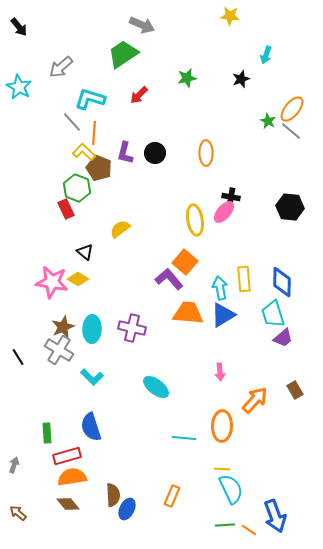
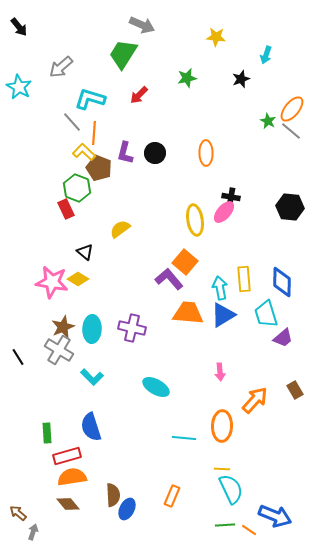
yellow star at (230, 16): moved 14 px left, 21 px down
green trapezoid at (123, 54): rotated 24 degrees counterclockwise
cyan trapezoid at (273, 314): moved 7 px left
cyan ellipse at (156, 387): rotated 8 degrees counterclockwise
gray arrow at (14, 465): moved 19 px right, 67 px down
blue arrow at (275, 516): rotated 48 degrees counterclockwise
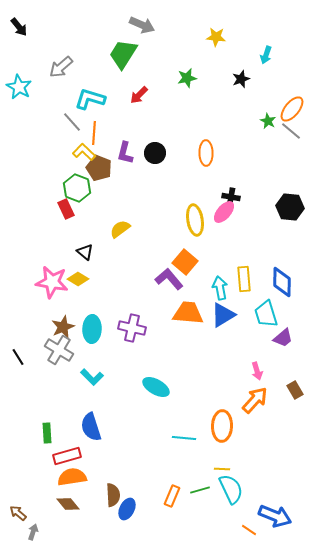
pink arrow at (220, 372): moved 37 px right, 1 px up; rotated 12 degrees counterclockwise
green line at (225, 525): moved 25 px left, 35 px up; rotated 12 degrees counterclockwise
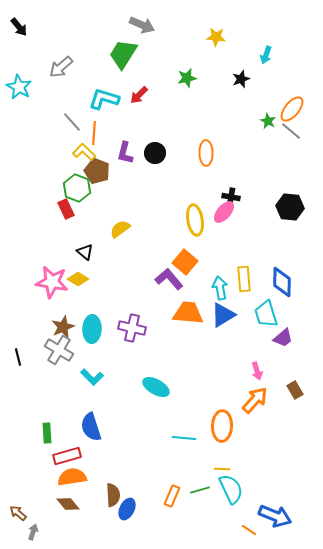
cyan L-shape at (90, 99): moved 14 px right
brown pentagon at (99, 168): moved 2 px left, 3 px down
black line at (18, 357): rotated 18 degrees clockwise
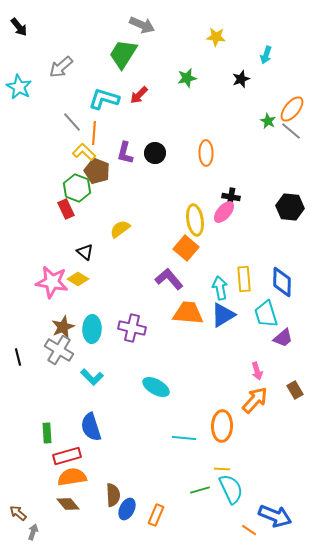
orange square at (185, 262): moved 1 px right, 14 px up
orange rectangle at (172, 496): moved 16 px left, 19 px down
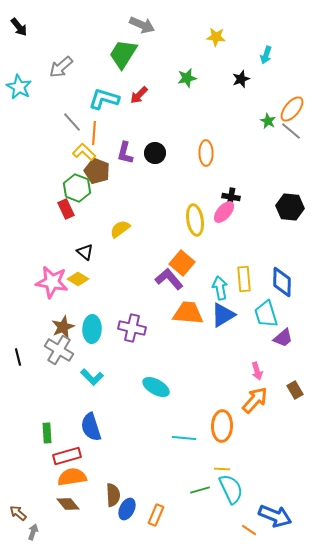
orange square at (186, 248): moved 4 px left, 15 px down
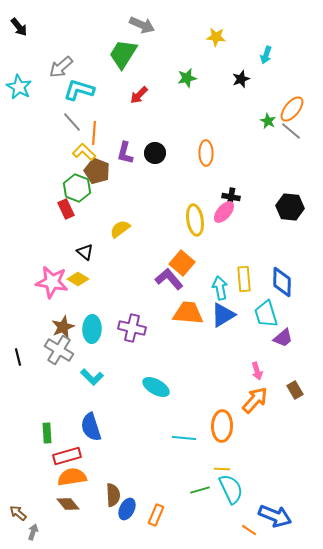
cyan L-shape at (104, 99): moved 25 px left, 9 px up
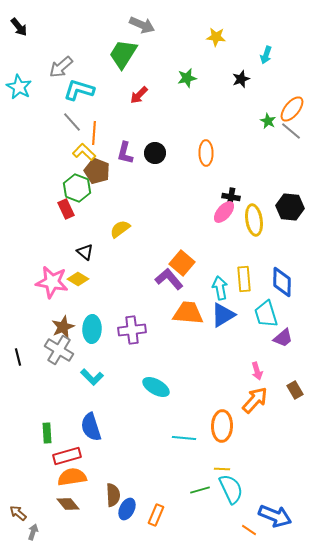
yellow ellipse at (195, 220): moved 59 px right
purple cross at (132, 328): moved 2 px down; rotated 20 degrees counterclockwise
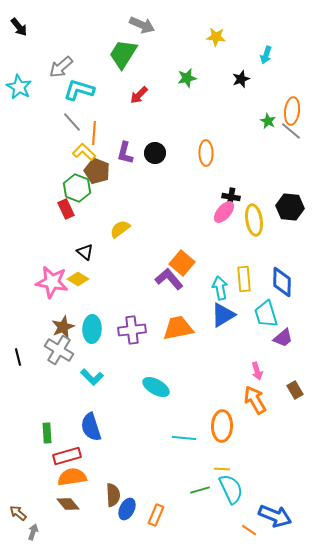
orange ellipse at (292, 109): moved 2 px down; rotated 32 degrees counterclockwise
orange trapezoid at (188, 313): moved 10 px left, 15 px down; rotated 16 degrees counterclockwise
orange arrow at (255, 400): rotated 72 degrees counterclockwise
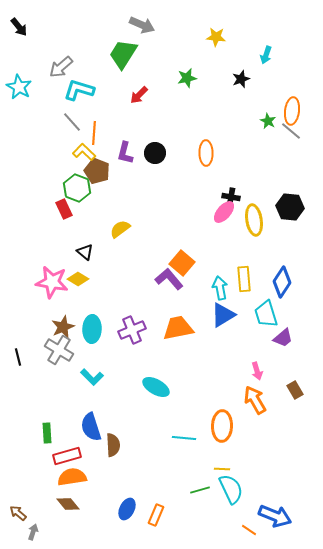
red rectangle at (66, 209): moved 2 px left
blue diamond at (282, 282): rotated 32 degrees clockwise
purple cross at (132, 330): rotated 16 degrees counterclockwise
brown semicircle at (113, 495): moved 50 px up
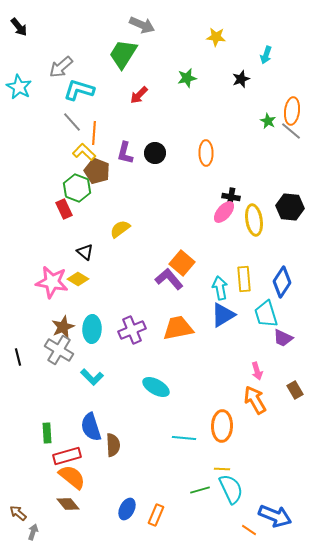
purple trapezoid at (283, 338): rotated 65 degrees clockwise
orange semicircle at (72, 477): rotated 48 degrees clockwise
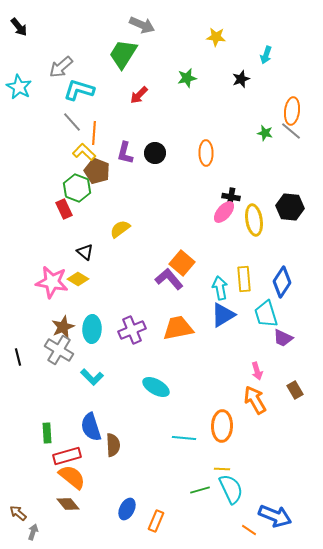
green star at (268, 121): moved 3 px left, 12 px down; rotated 14 degrees counterclockwise
orange rectangle at (156, 515): moved 6 px down
